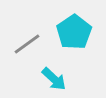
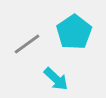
cyan arrow: moved 2 px right
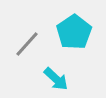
gray line: rotated 12 degrees counterclockwise
